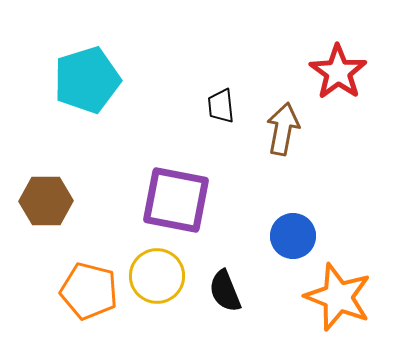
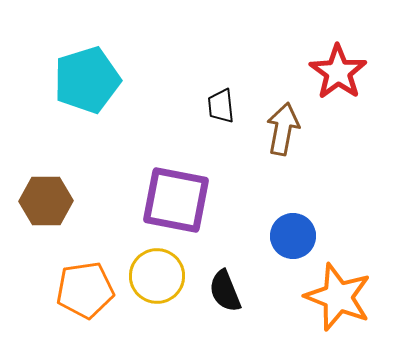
orange pentagon: moved 4 px left, 1 px up; rotated 22 degrees counterclockwise
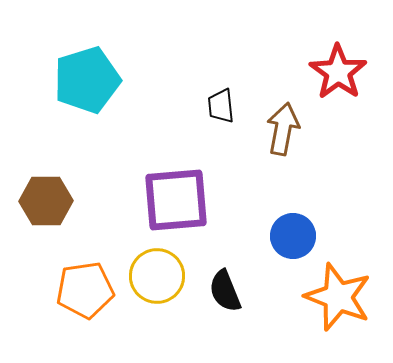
purple square: rotated 16 degrees counterclockwise
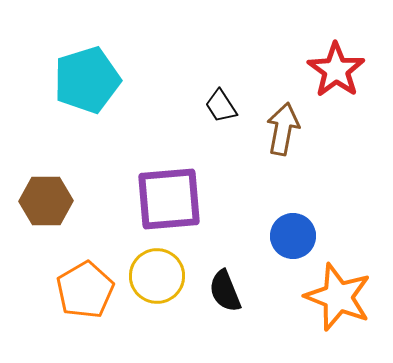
red star: moved 2 px left, 2 px up
black trapezoid: rotated 27 degrees counterclockwise
purple square: moved 7 px left, 1 px up
orange pentagon: rotated 22 degrees counterclockwise
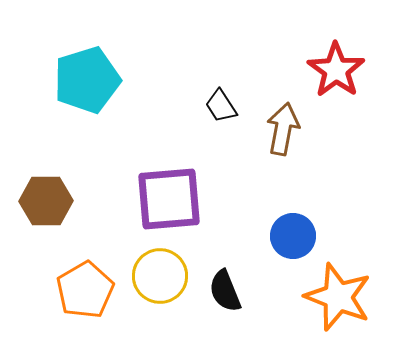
yellow circle: moved 3 px right
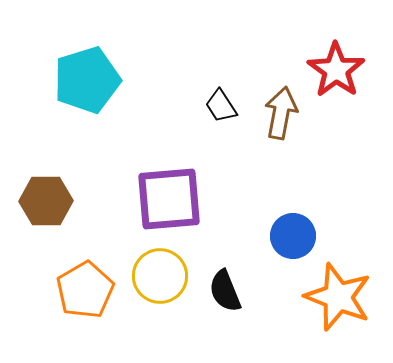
brown arrow: moved 2 px left, 16 px up
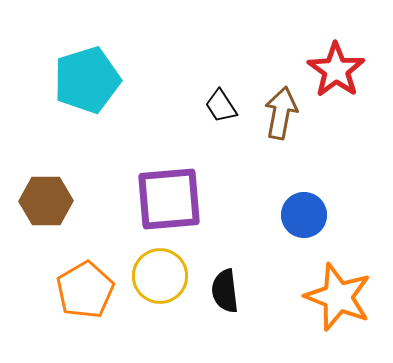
blue circle: moved 11 px right, 21 px up
black semicircle: rotated 15 degrees clockwise
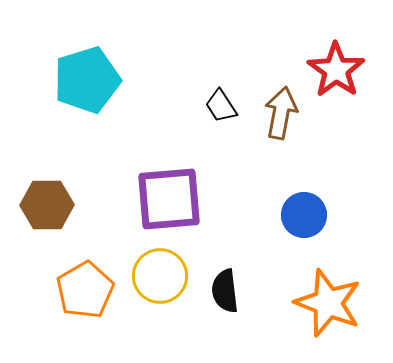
brown hexagon: moved 1 px right, 4 px down
orange star: moved 10 px left, 6 px down
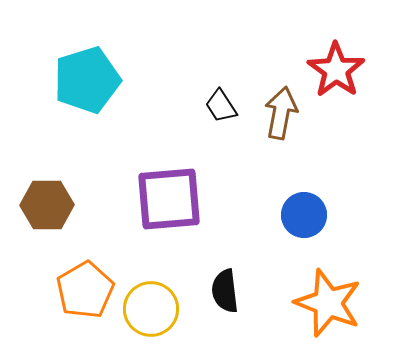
yellow circle: moved 9 px left, 33 px down
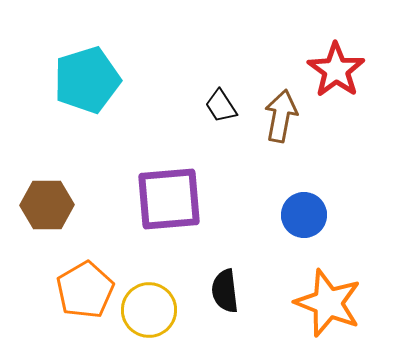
brown arrow: moved 3 px down
yellow circle: moved 2 px left, 1 px down
